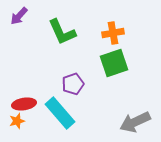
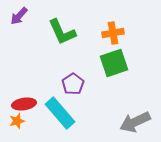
purple pentagon: rotated 15 degrees counterclockwise
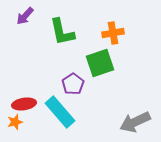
purple arrow: moved 6 px right
green L-shape: rotated 12 degrees clockwise
green square: moved 14 px left
cyan rectangle: moved 1 px up
orange star: moved 2 px left, 1 px down
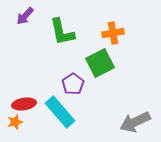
green square: rotated 8 degrees counterclockwise
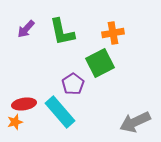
purple arrow: moved 1 px right, 13 px down
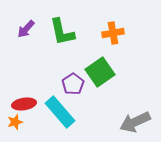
green square: moved 9 px down; rotated 8 degrees counterclockwise
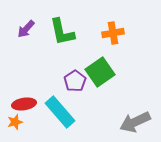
purple pentagon: moved 2 px right, 3 px up
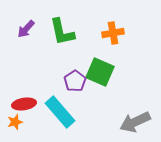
green square: rotated 32 degrees counterclockwise
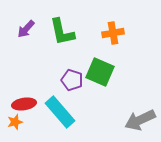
purple pentagon: moved 3 px left, 1 px up; rotated 20 degrees counterclockwise
gray arrow: moved 5 px right, 2 px up
